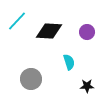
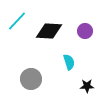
purple circle: moved 2 px left, 1 px up
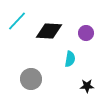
purple circle: moved 1 px right, 2 px down
cyan semicircle: moved 1 px right, 3 px up; rotated 28 degrees clockwise
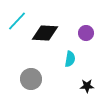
black diamond: moved 4 px left, 2 px down
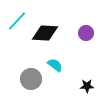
cyan semicircle: moved 15 px left, 6 px down; rotated 63 degrees counterclockwise
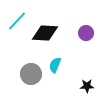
cyan semicircle: rotated 105 degrees counterclockwise
gray circle: moved 5 px up
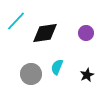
cyan line: moved 1 px left
black diamond: rotated 12 degrees counterclockwise
cyan semicircle: moved 2 px right, 2 px down
black star: moved 11 px up; rotated 24 degrees counterclockwise
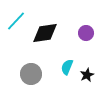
cyan semicircle: moved 10 px right
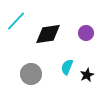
black diamond: moved 3 px right, 1 px down
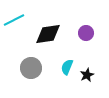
cyan line: moved 2 px left, 1 px up; rotated 20 degrees clockwise
gray circle: moved 6 px up
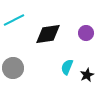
gray circle: moved 18 px left
